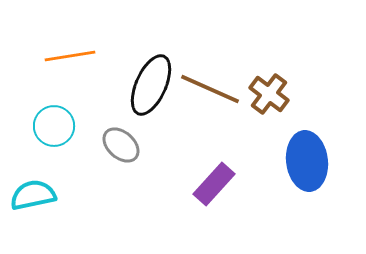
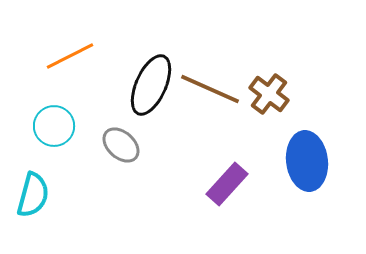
orange line: rotated 18 degrees counterclockwise
purple rectangle: moved 13 px right
cyan semicircle: rotated 117 degrees clockwise
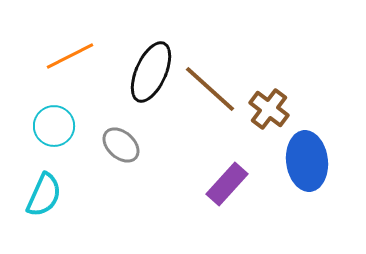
black ellipse: moved 13 px up
brown line: rotated 18 degrees clockwise
brown cross: moved 15 px down
cyan semicircle: moved 11 px right; rotated 9 degrees clockwise
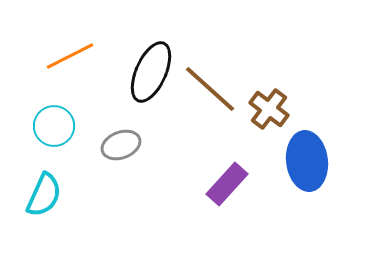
gray ellipse: rotated 63 degrees counterclockwise
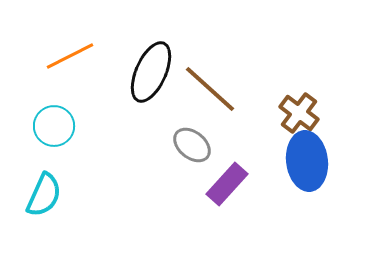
brown cross: moved 30 px right, 4 px down
gray ellipse: moved 71 px right; rotated 60 degrees clockwise
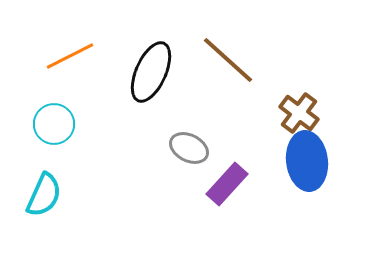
brown line: moved 18 px right, 29 px up
cyan circle: moved 2 px up
gray ellipse: moved 3 px left, 3 px down; rotated 12 degrees counterclockwise
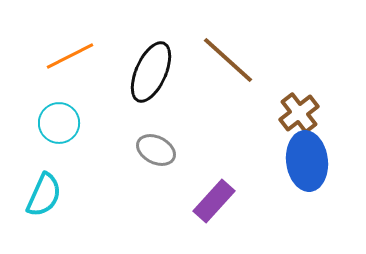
brown cross: rotated 15 degrees clockwise
cyan circle: moved 5 px right, 1 px up
gray ellipse: moved 33 px left, 2 px down
purple rectangle: moved 13 px left, 17 px down
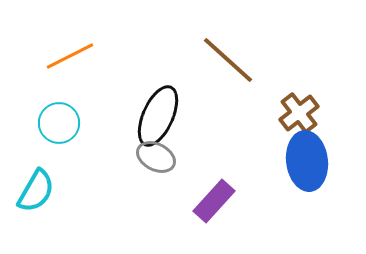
black ellipse: moved 7 px right, 44 px down
gray ellipse: moved 7 px down
cyan semicircle: moved 8 px left, 4 px up; rotated 6 degrees clockwise
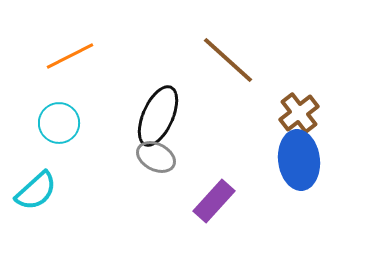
blue ellipse: moved 8 px left, 1 px up
cyan semicircle: rotated 18 degrees clockwise
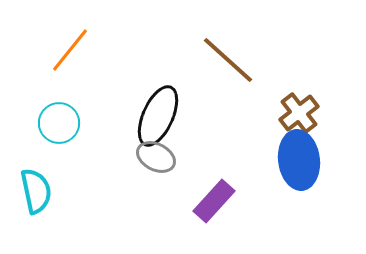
orange line: moved 6 px up; rotated 24 degrees counterclockwise
cyan semicircle: rotated 60 degrees counterclockwise
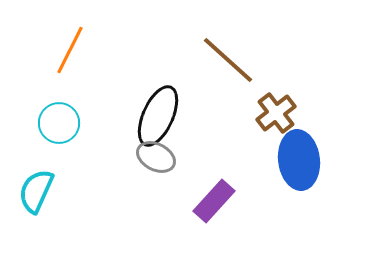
orange line: rotated 12 degrees counterclockwise
brown cross: moved 23 px left
cyan semicircle: rotated 144 degrees counterclockwise
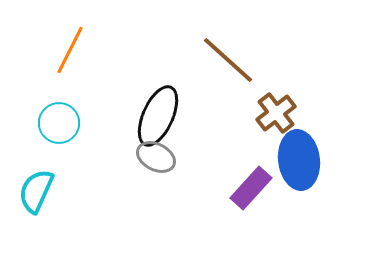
purple rectangle: moved 37 px right, 13 px up
